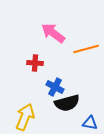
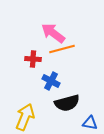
orange line: moved 24 px left
red cross: moved 2 px left, 4 px up
blue cross: moved 4 px left, 6 px up
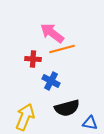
pink arrow: moved 1 px left
black semicircle: moved 5 px down
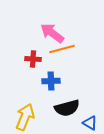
blue cross: rotated 30 degrees counterclockwise
blue triangle: rotated 21 degrees clockwise
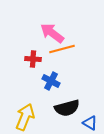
blue cross: rotated 30 degrees clockwise
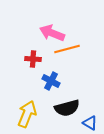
pink arrow: rotated 15 degrees counterclockwise
orange line: moved 5 px right
yellow arrow: moved 2 px right, 3 px up
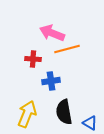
blue cross: rotated 36 degrees counterclockwise
black semicircle: moved 3 px left, 4 px down; rotated 95 degrees clockwise
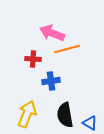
black semicircle: moved 1 px right, 3 px down
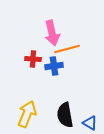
pink arrow: rotated 125 degrees counterclockwise
blue cross: moved 3 px right, 15 px up
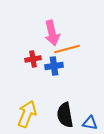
red cross: rotated 14 degrees counterclockwise
blue triangle: rotated 21 degrees counterclockwise
